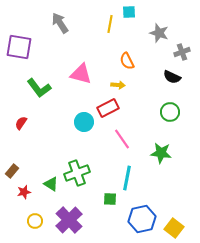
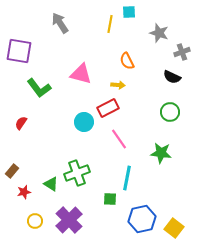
purple square: moved 4 px down
pink line: moved 3 px left
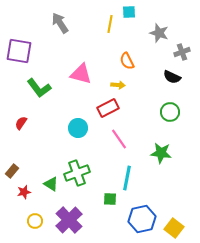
cyan circle: moved 6 px left, 6 px down
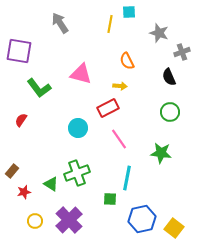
black semicircle: moved 3 px left; rotated 42 degrees clockwise
yellow arrow: moved 2 px right, 1 px down
red semicircle: moved 3 px up
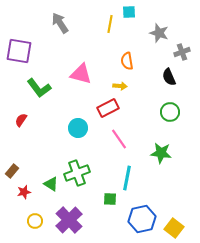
orange semicircle: rotated 18 degrees clockwise
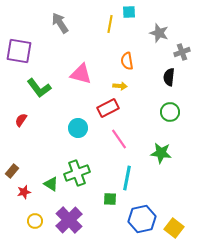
black semicircle: rotated 30 degrees clockwise
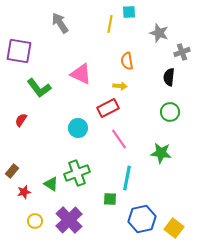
pink triangle: rotated 10 degrees clockwise
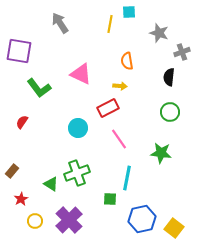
red semicircle: moved 1 px right, 2 px down
red star: moved 3 px left, 7 px down; rotated 16 degrees counterclockwise
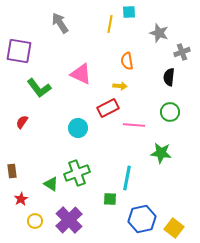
pink line: moved 15 px right, 14 px up; rotated 50 degrees counterclockwise
brown rectangle: rotated 48 degrees counterclockwise
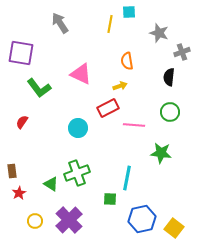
purple square: moved 2 px right, 2 px down
yellow arrow: rotated 24 degrees counterclockwise
red star: moved 2 px left, 6 px up
